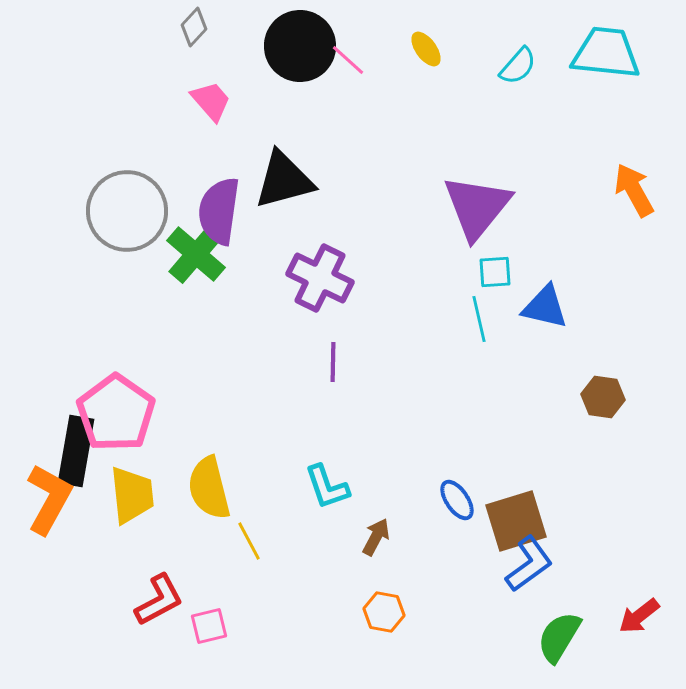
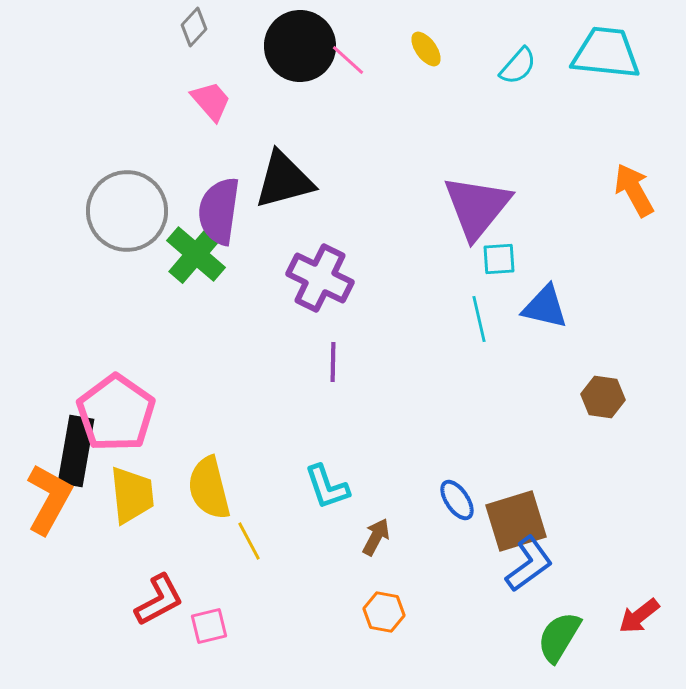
cyan square: moved 4 px right, 13 px up
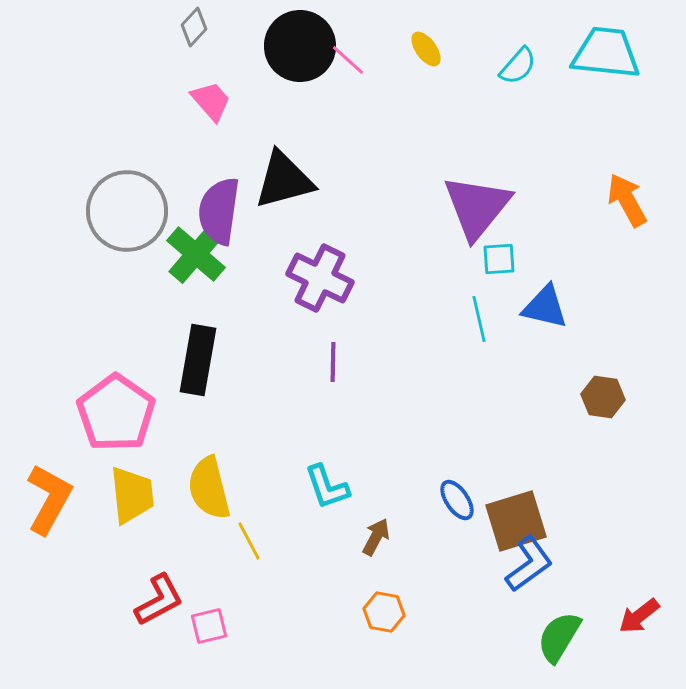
orange arrow: moved 7 px left, 10 px down
black rectangle: moved 122 px right, 91 px up
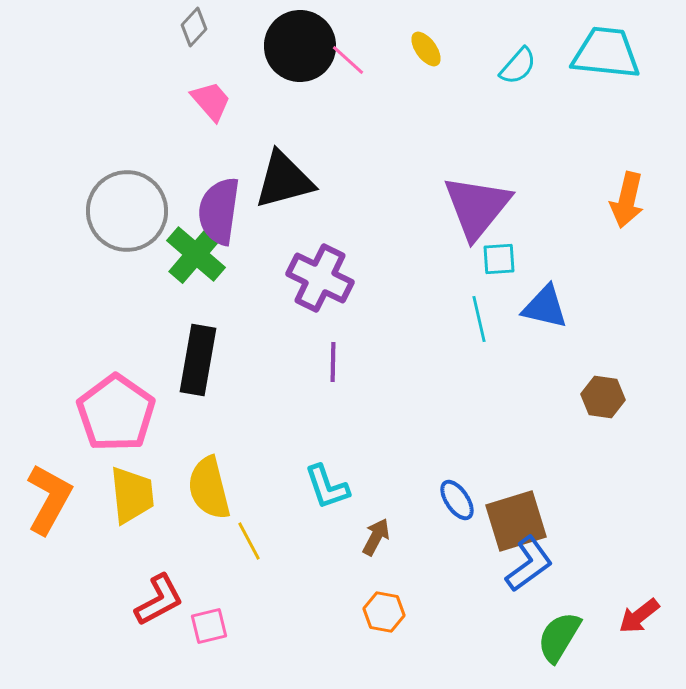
orange arrow: rotated 138 degrees counterclockwise
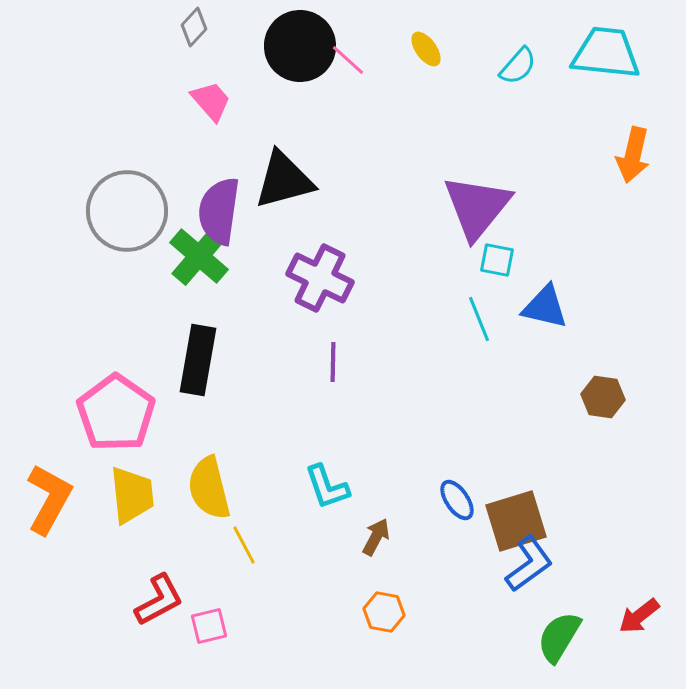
orange arrow: moved 6 px right, 45 px up
green cross: moved 3 px right, 2 px down
cyan square: moved 2 px left, 1 px down; rotated 15 degrees clockwise
cyan line: rotated 9 degrees counterclockwise
yellow line: moved 5 px left, 4 px down
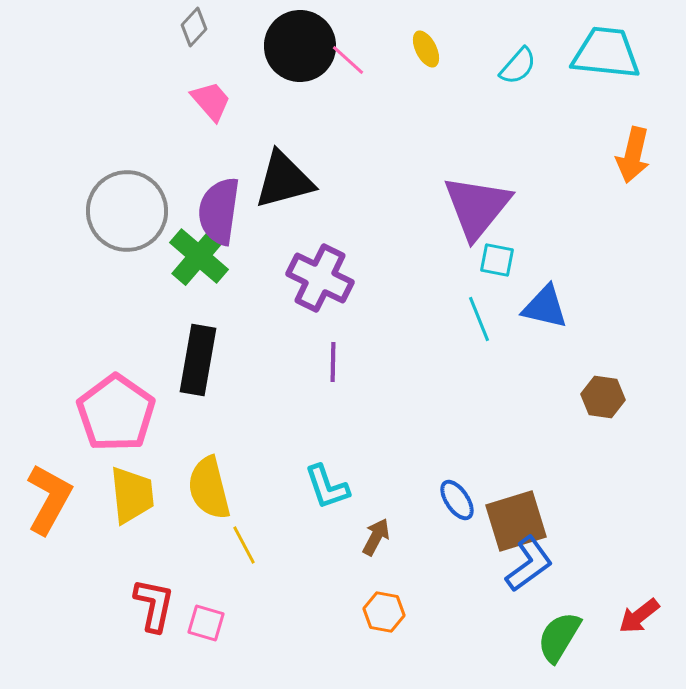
yellow ellipse: rotated 9 degrees clockwise
red L-shape: moved 5 px left, 5 px down; rotated 50 degrees counterclockwise
pink square: moved 3 px left, 3 px up; rotated 30 degrees clockwise
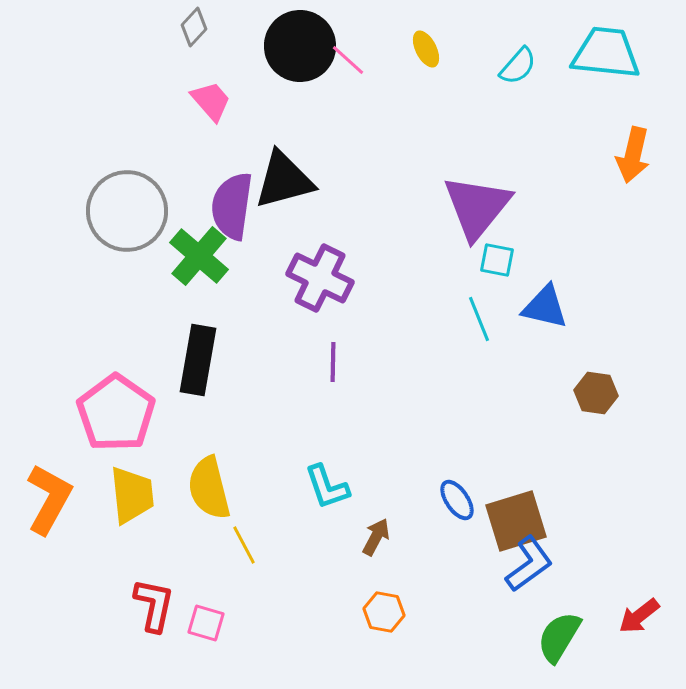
purple semicircle: moved 13 px right, 5 px up
brown hexagon: moved 7 px left, 4 px up
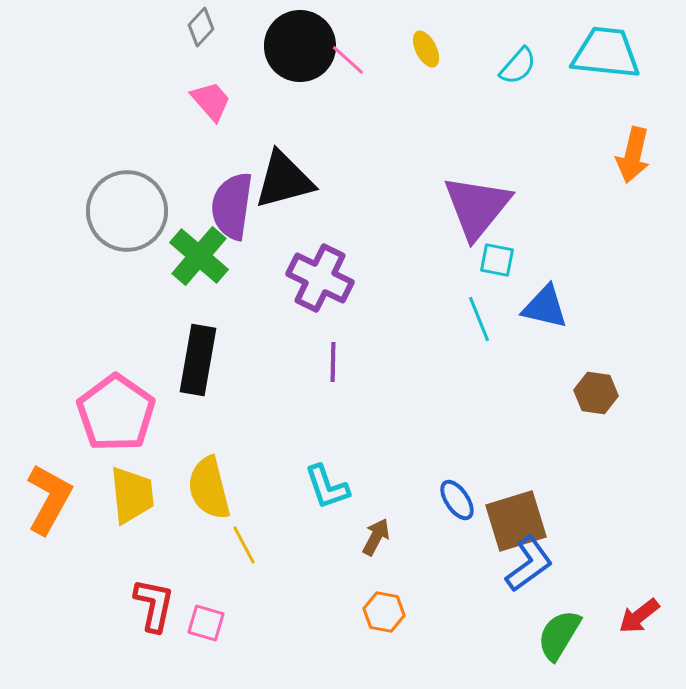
gray diamond: moved 7 px right
green semicircle: moved 2 px up
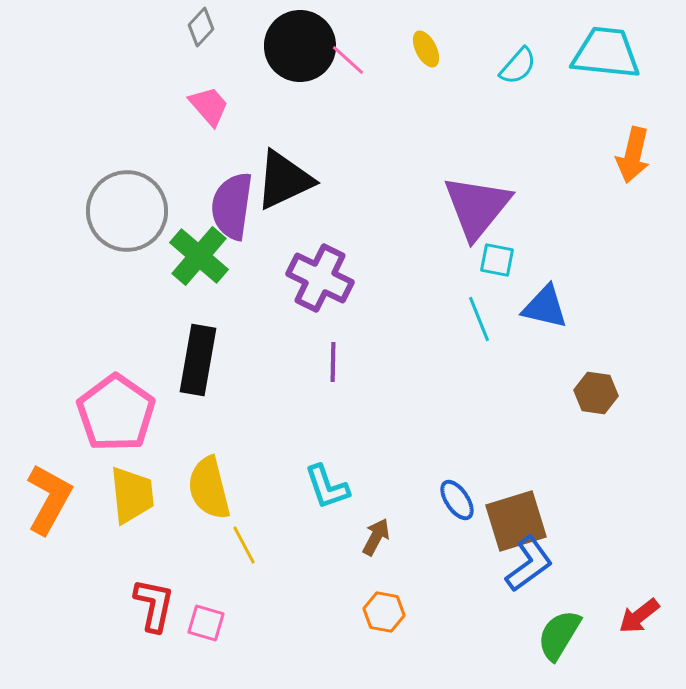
pink trapezoid: moved 2 px left, 5 px down
black triangle: rotated 10 degrees counterclockwise
